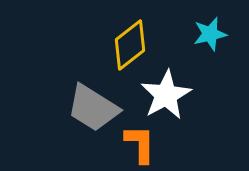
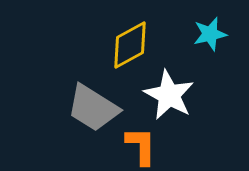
yellow diamond: rotated 9 degrees clockwise
white star: moved 3 px right; rotated 15 degrees counterclockwise
orange L-shape: moved 1 px right, 2 px down
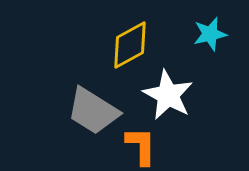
white star: moved 1 px left
gray trapezoid: moved 3 px down
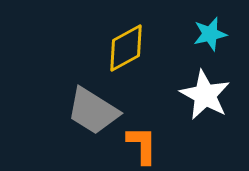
yellow diamond: moved 4 px left, 3 px down
white star: moved 37 px right
orange L-shape: moved 1 px right, 1 px up
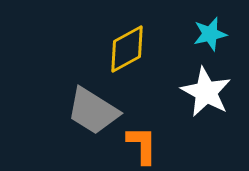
yellow diamond: moved 1 px right, 1 px down
white star: moved 1 px right, 3 px up
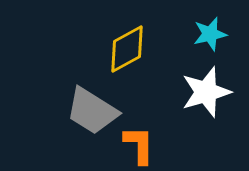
white star: rotated 27 degrees clockwise
gray trapezoid: moved 1 px left
orange L-shape: moved 3 px left
